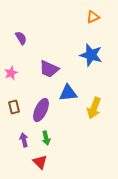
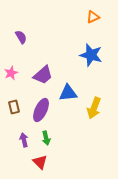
purple semicircle: moved 1 px up
purple trapezoid: moved 6 px left, 6 px down; rotated 65 degrees counterclockwise
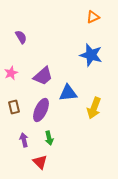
purple trapezoid: moved 1 px down
green arrow: moved 3 px right
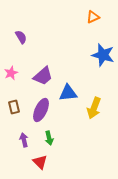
blue star: moved 12 px right
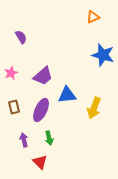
blue triangle: moved 1 px left, 2 px down
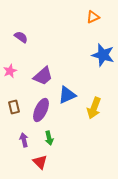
purple semicircle: rotated 24 degrees counterclockwise
pink star: moved 1 px left, 2 px up
blue triangle: rotated 18 degrees counterclockwise
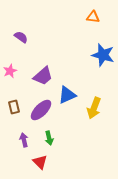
orange triangle: rotated 32 degrees clockwise
purple ellipse: rotated 20 degrees clockwise
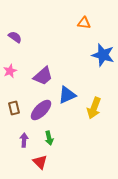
orange triangle: moved 9 px left, 6 px down
purple semicircle: moved 6 px left
brown rectangle: moved 1 px down
purple arrow: rotated 16 degrees clockwise
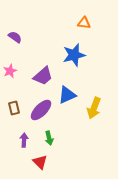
blue star: moved 29 px left; rotated 30 degrees counterclockwise
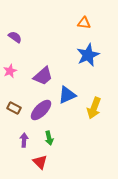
blue star: moved 14 px right; rotated 10 degrees counterclockwise
brown rectangle: rotated 48 degrees counterclockwise
